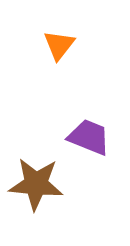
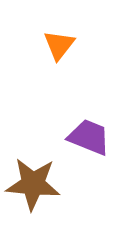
brown star: moved 3 px left
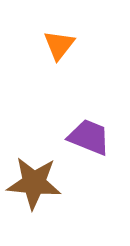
brown star: moved 1 px right, 1 px up
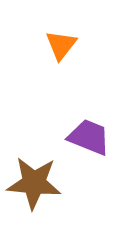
orange triangle: moved 2 px right
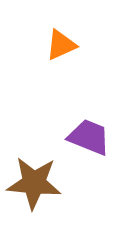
orange triangle: rotated 28 degrees clockwise
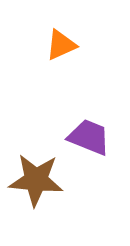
brown star: moved 2 px right, 3 px up
